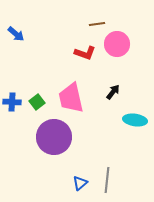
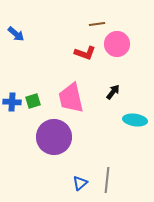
green square: moved 4 px left, 1 px up; rotated 21 degrees clockwise
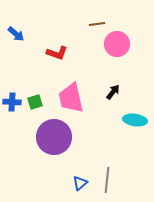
red L-shape: moved 28 px left
green square: moved 2 px right, 1 px down
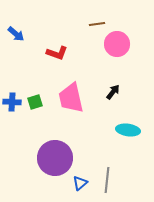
cyan ellipse: moved 7 px left, 10 px down
purple circle: moved 1 px right, 21 px down
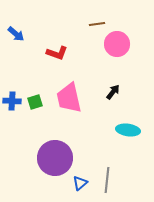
pink trapezoid: moved 2 px left
blue cross: moved 1 px up
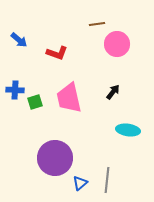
blue arrow: moved 3 px right, 6 px down
blue cross: moved 3 px right, 11 px up
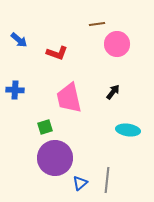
green square: moved 10 px right, 25 px down
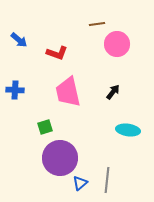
pink trapezoid: moved 1 px left, 6 px up
purple circle: moved 5 px right
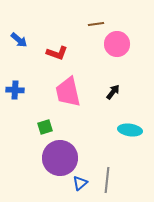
brown line: moved 1 px left
cyan ellipse: moved 2 px right
